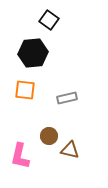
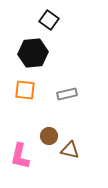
gray rectangle: moved 4 px up
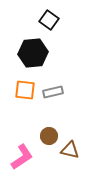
gray rectangle: moved 14 px left, 2 px up
pink L-shape: moved 2 px right, 1 px down; rotated 136 degrees counterclockwise
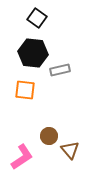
black square: moved 12 px left, 2 px up
black hexagon: rotated 12 degrees clockwise
gray rectangle: moved 7 px right, 22 px up
brown triangle: rotated 36 degrees clockwise
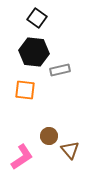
black hexagon: moved 1 px right, 1 px up
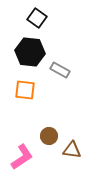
black hexagon: moved 4 px left
gray rectangle: rotated 42 degrees clockwise
brown triangle: moved 2 px right; rotated 42 degrees counterclockwise
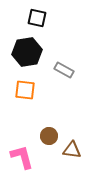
black square: rotated 24 degrees counterclockwise
black hexagon: moved 3 px left; rotated 16 degrees counterclockwise
gray rectangle: moved 4 px right
pink L-shape: rotated 72 degrees counterclockwise
